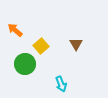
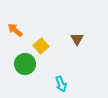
brown triangle: moved 1 px right, 5 px up
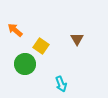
yellow square: rotated 14 degrees counterclockwise
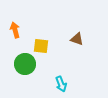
orange arrow: rotated 35 degrees clockwise
brown triangle: rotated 40 degrees counterclockwise
yellow square: rotated 28 degrees counterclockwise
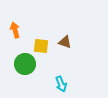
brown triangle: moved 12 px left, 3 px down
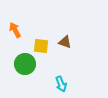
orange arrow: rotated 14 degrees counterclockwise
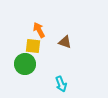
orange arrow: moved 24 px right
yellow square: moved 8 px left
